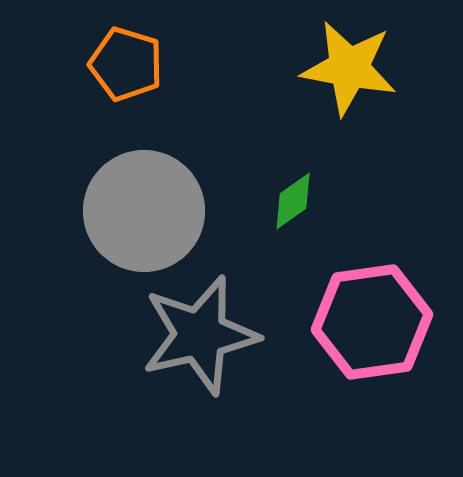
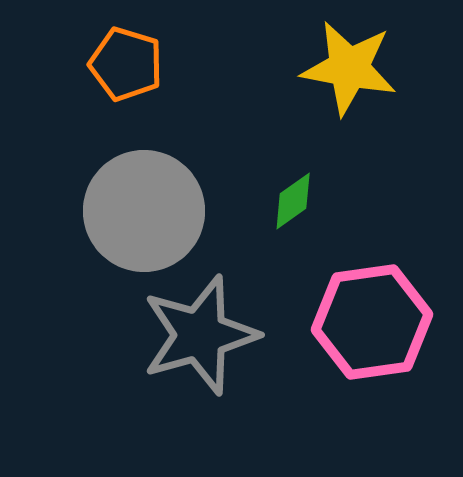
gray star: rotated 3 degrees counterclockwise
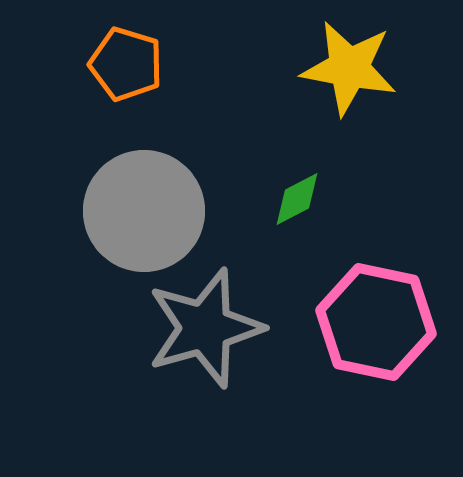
green diamond: moved 4 px right, 2 px up; rotated 8 degrees clockwise
pink hexagon: moved 4 px right; rotated 20 degrees clockwise
gray star: moved 5 px right, 7 px up
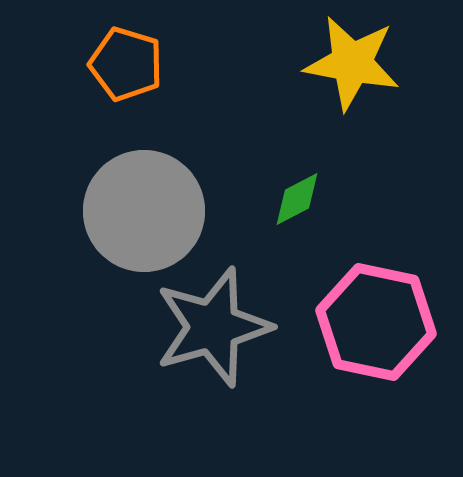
yellow star: moved 3 px right, 5 px up
gray star: moved 8 px right, 1 px up
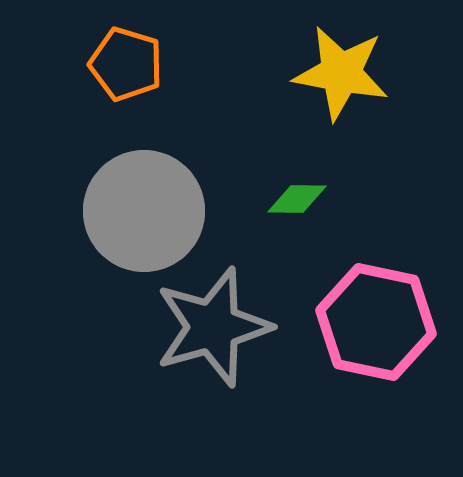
yellow star: moved 11 px left, 10 px down
green diamond: rotated 28 degrees clockwise
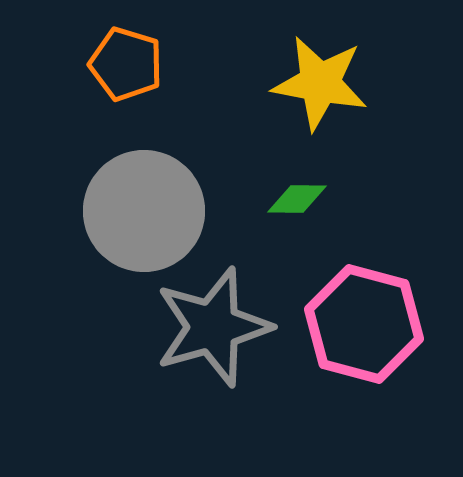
yellow star: moved 21 px left, 10 px down
pink hexagon: moved 12 px left, 2 px down; rotated 3 degrees clockwise
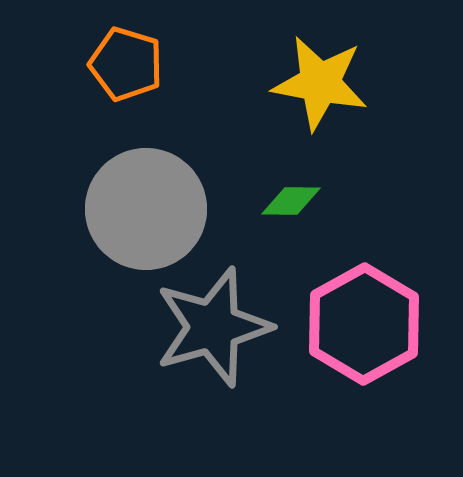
green diamond: moved 6 px left, 2 px down
gray circle: moved 2 px right, 2 px up
pink hexagon: rotated 16 degrees clockwise
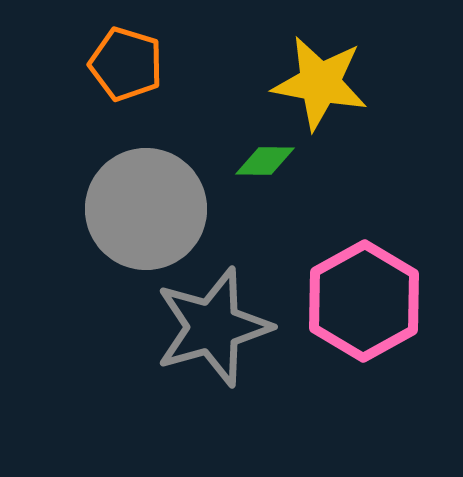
green diamond: moved 26 px left, 40 px up
pink hexagon: moved 23 px up
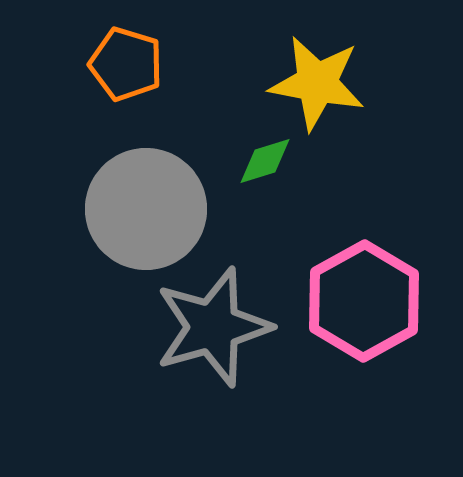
yellow star: moved 3 px left
green diamond: rotated 18 degrees counterclockwise
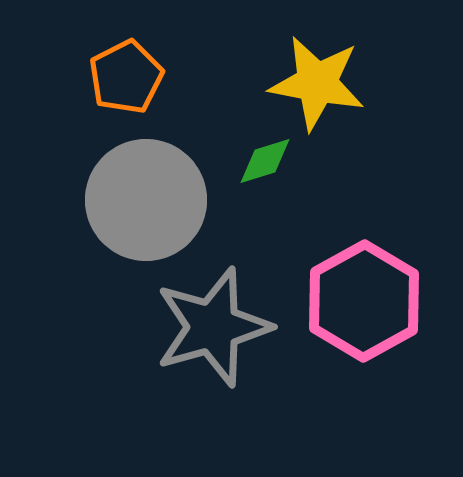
orange pentagon: moved 13 px down; rotated 28 degrees clockwise
gray circle: moved 9 px up
